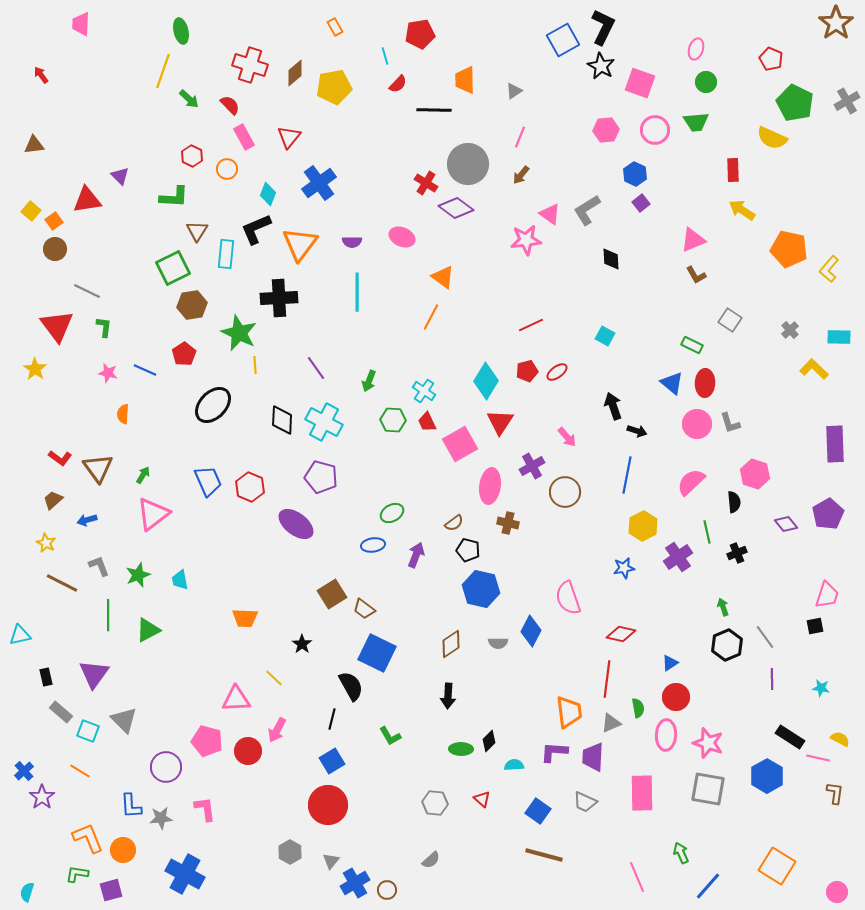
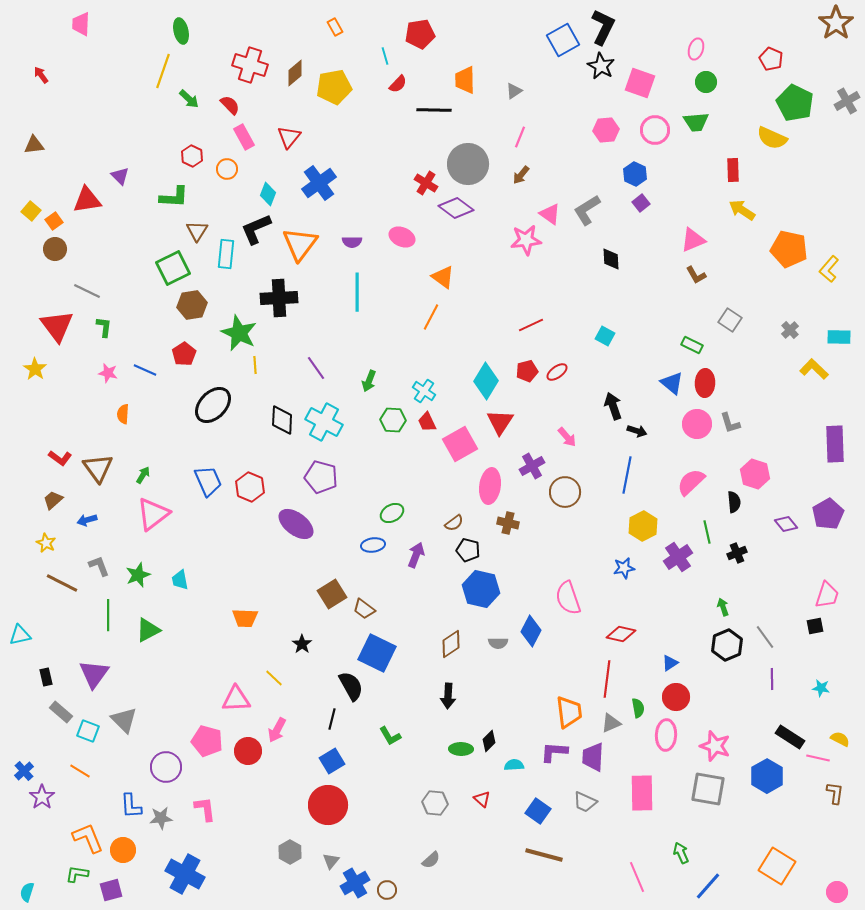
pink star at (708, 743): moved 7 px right, 3 px down
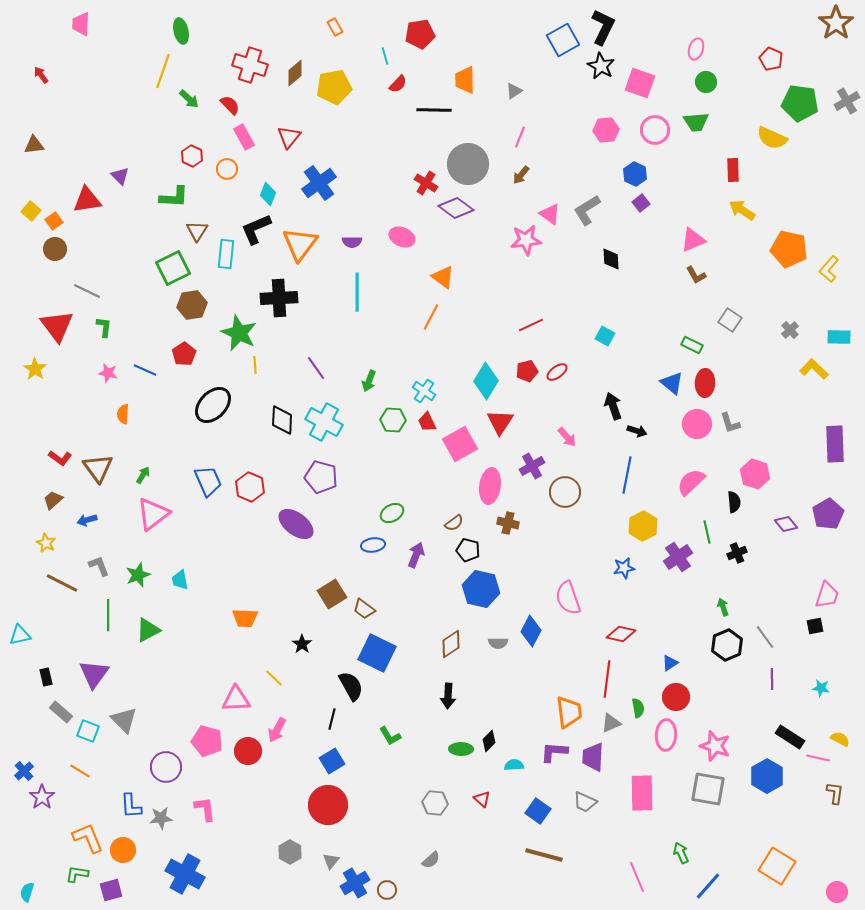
green pentagon at (795, 103): moved 5 px right; rotated 18 degrees counterclockwise
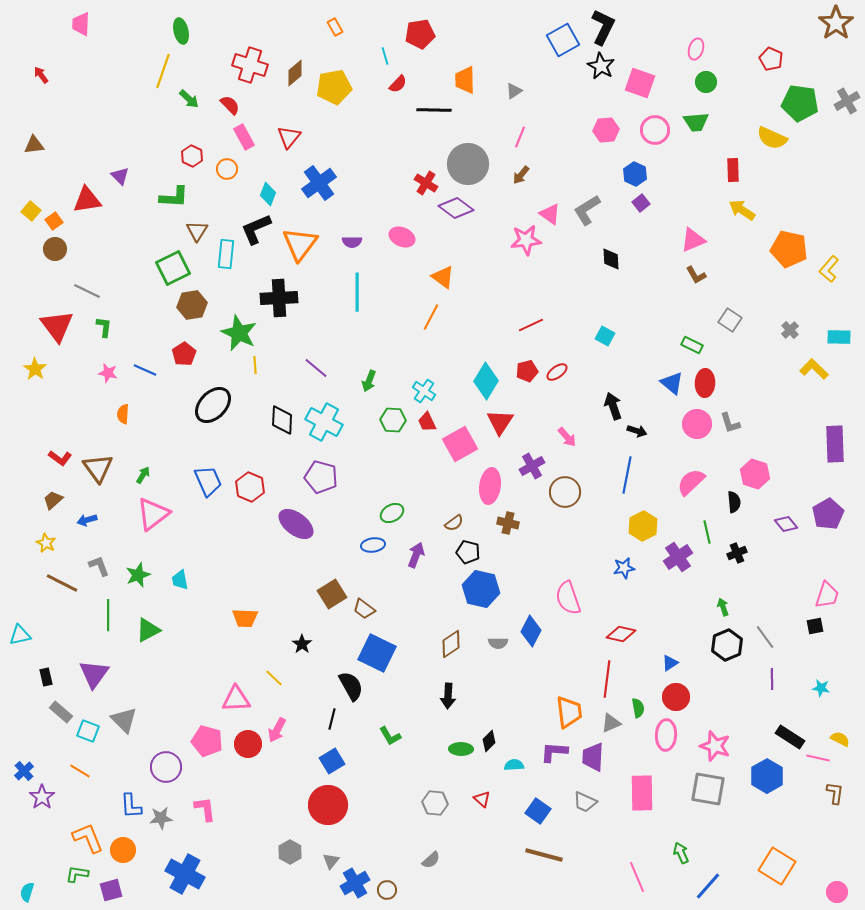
purple line at (316, 368): rotated 15 degrees counterclockwise
black pentagon at (468, 550): moved 2 px down
red circle at (248, 751): moved 7 px up
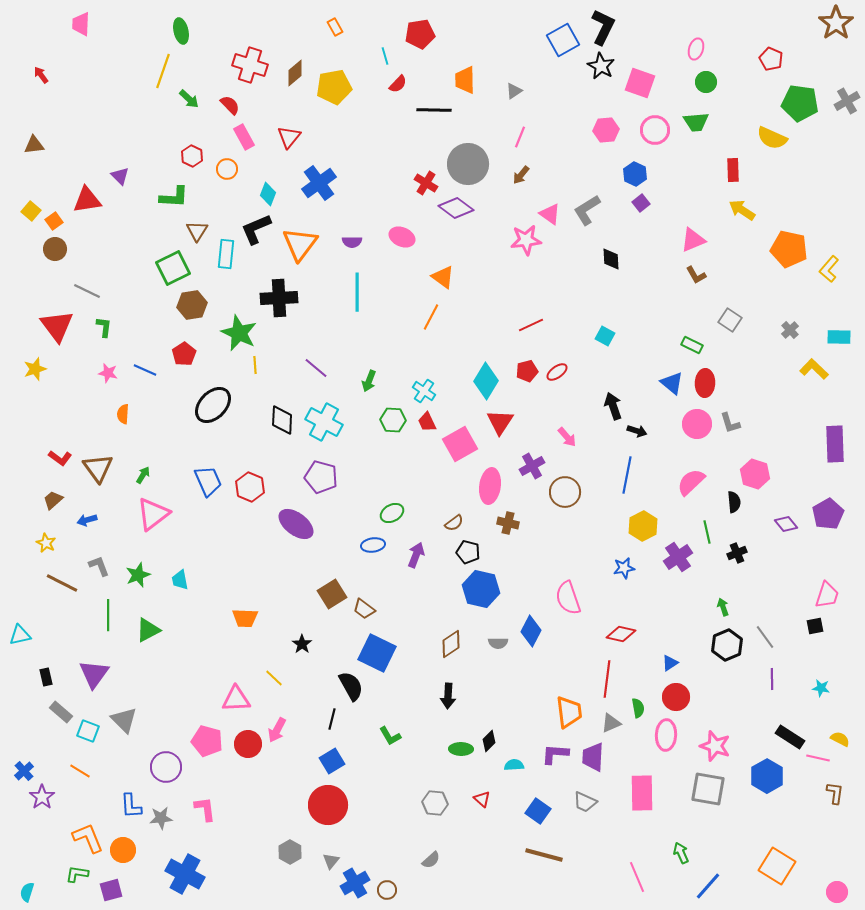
yellow star at (35, 369): rotated 20 degrees clockwise
purple L-shape at (554, 752): moved 1 px right, 2 px down
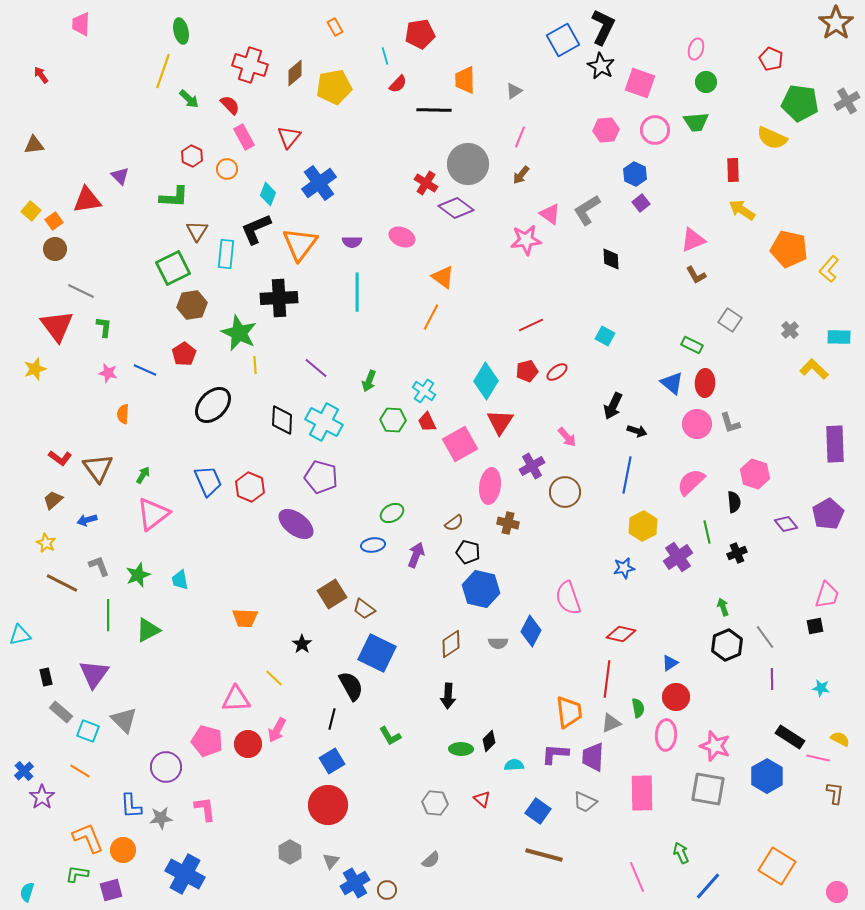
gray line at (87, 291): moved 6 px left
black arrow at (613, 406): rotated 136 degrees counterclockwise
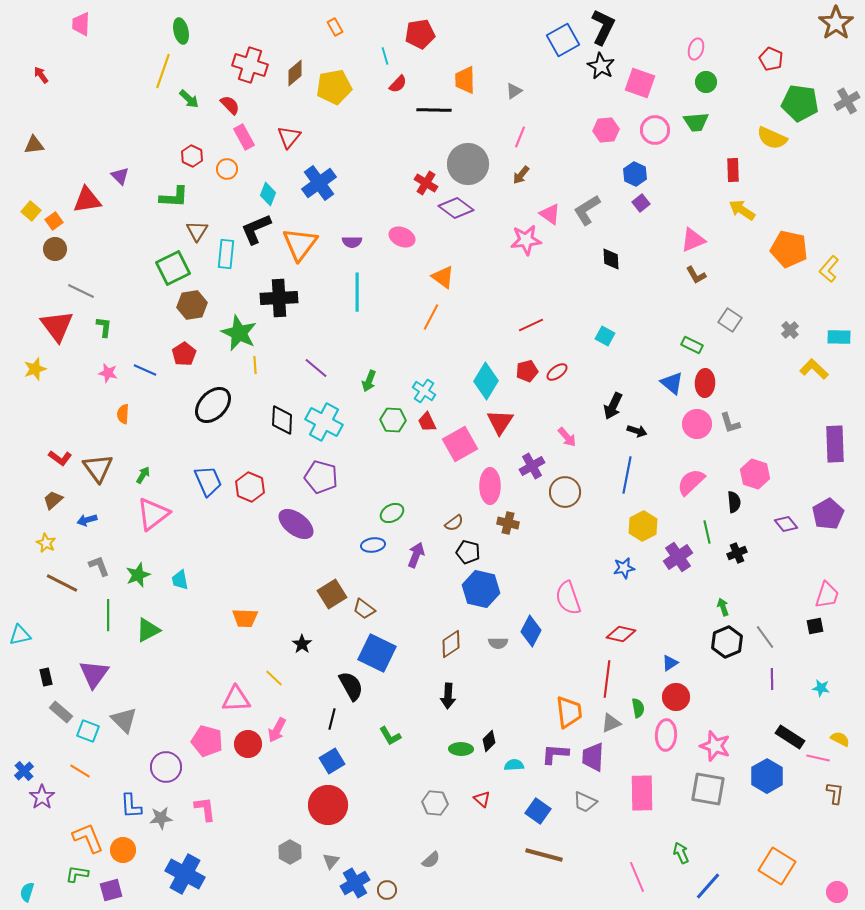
pink ellipse at (490, 486): rotated 8 degrees counterclockwise
black hexagon at (727, 645): moved 3 px up
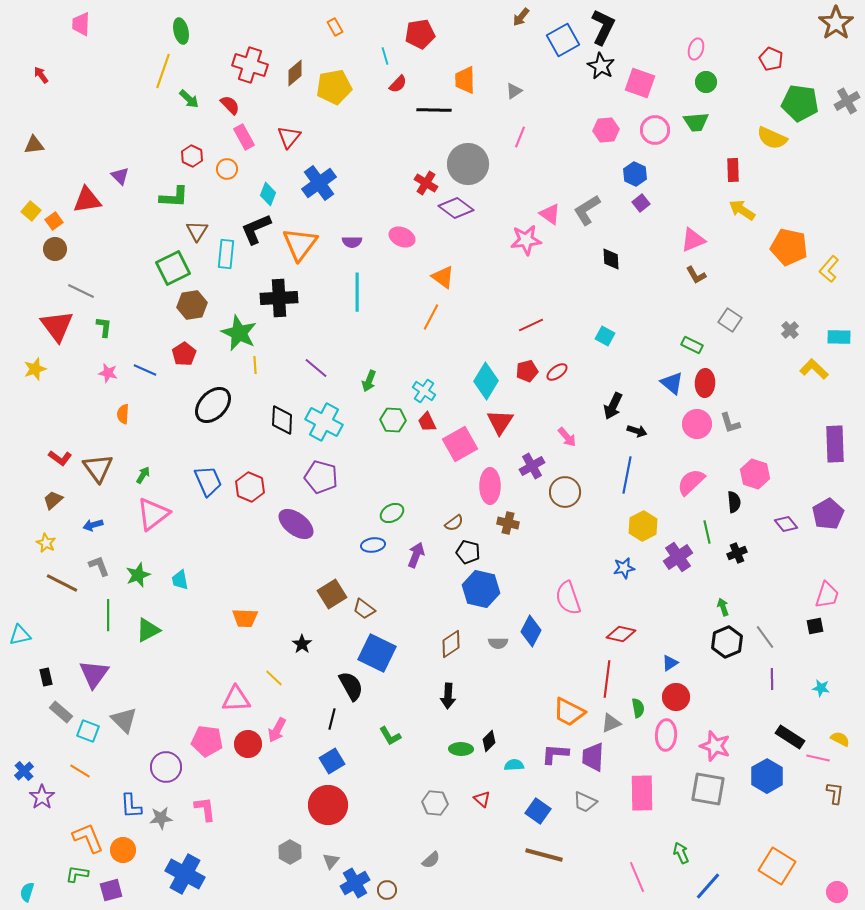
brown arrow at (521, 175): moved 158 px up
orange pentagon at (789, 249): moved 2 px up
blue arrow at (87, 520): moved 6 px right, 5 px down
orange trapezoid at (569, 712): rotated 124 degrees clockwise
pink pentagon at (207, 741): rotated 8 degrees counterclockwise
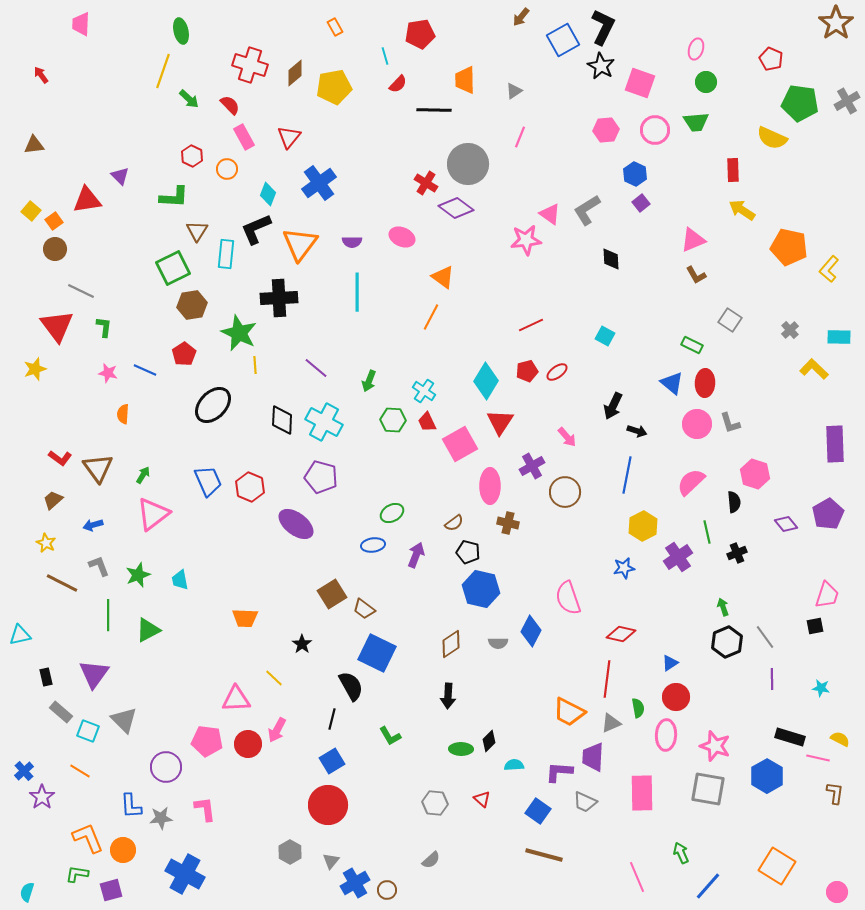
black rectangle at (790, 737): rotated 16 degrees counterclockwise
purple L-shape at (555, 754): moved 4 px right, 18 px down
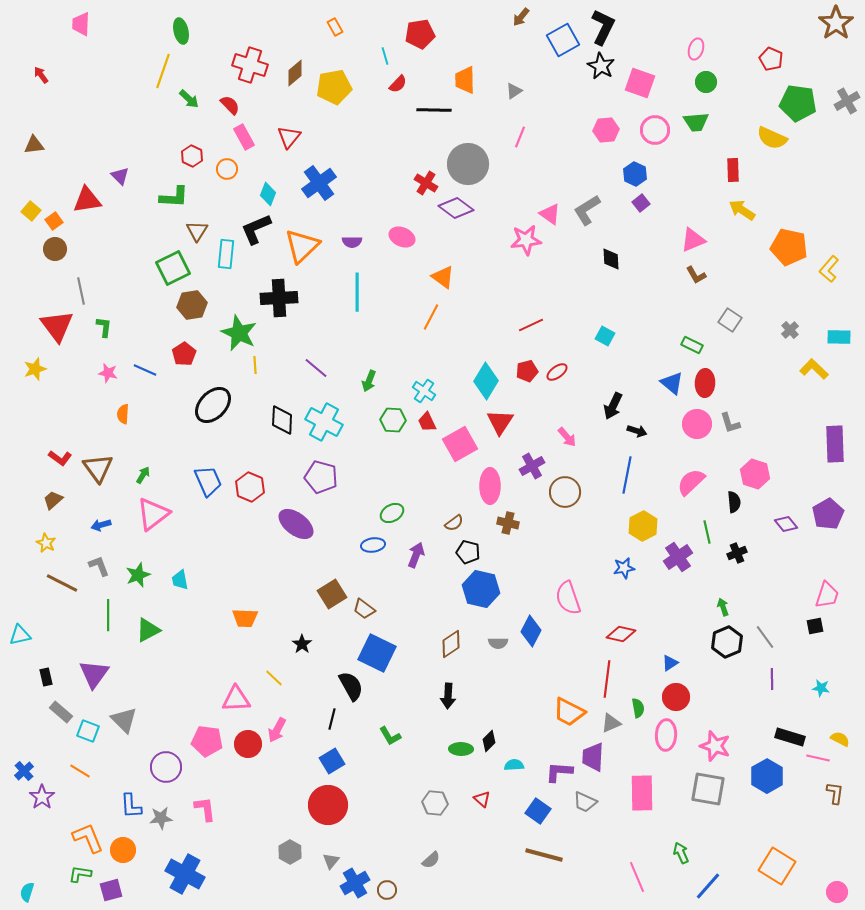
green pentagon at (800, 103): moved 2 px left
orange triangle at (300, 244): moved 2 px right, 2 px down; rotated 9 degrees clockwise
gray line at (81, 291): rotated 52 degrees clockwise
blue arrow at (93, 525): moved 8 px right
green L-shape at (77, 874): moved 3 px right
